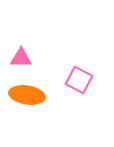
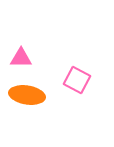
pink square: moved 2 px left
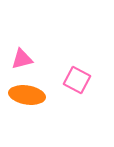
pink triangle: moved 1 px right, 1 px down; rotated 15 degrees counterclockwise
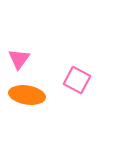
pink triangle: moved 3 px left; rotated 40 degrees counterclockwise
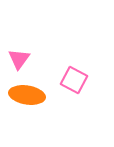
pink square: moved 3 px left
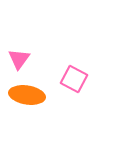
pink square: moved 1 px up
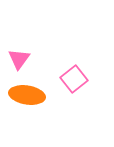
pink square: rotated 24 degrees clockwise
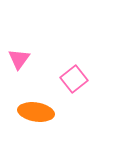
orange ellipse: moved 9 px right, 17 px down
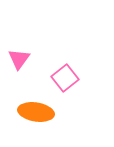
pink square: moved 9 px left, 1 px up
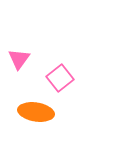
pink square: moved 5 px left
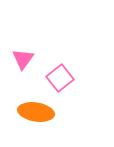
pink triangle: moved 4 px right
